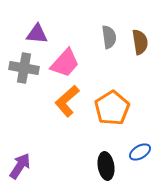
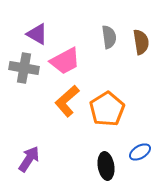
purple triangle: rotated 25 degrees clockwise
brown semicircle: moved 1 px right
pink trapezoid: moved 2 px up; rotated 20 degrees clockwise
orange pentagon: moved 5 px left, 1 px down
purple arrow: moved 9 px right, 7 px up
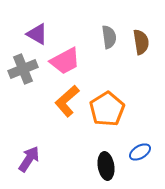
gray cross: moved 1 px left, 1 px down; rotated 32 degrees counterclockwise
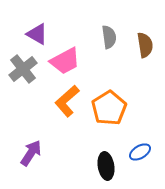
brown semicircle: moved 4 px right, 3 px down
gray cross: rotated 16 degrees counterclockwise
orange pentagon: moved 2 px right, 1 px up
purple arrow: moved 2 px right, 6 px up
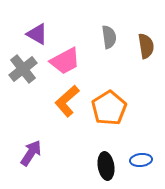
brown semicircle: moved 1 px right, 1 px down
blue ellipse: moved 1 px right, 8 px down; rotated 25 degrees clockwise
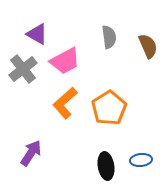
brown semicircle: moved 2 px right; rotated 15 degrees counterclockwise
orange L-shape: moved 2 px left, 2 px down
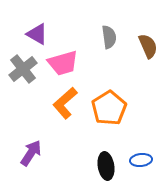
pink trapezoid: moved 2 px left, 2 px down; rotated 12 degrees clockwise
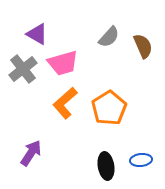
gray semicircle: rotated 50 degrees clockwise
brown semicircle: moved 5 px left
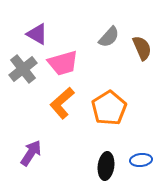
brown semicircle: moved 1 px left, 2 px down
orange L-shape: moved 3 px left
black ellipse: rotated 16 degrees clockwise
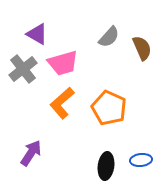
orange pentagon: rotated 16 degrees counterclockwise
